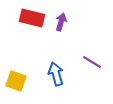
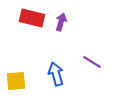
yellow square: rotated 25 degrees counterclockwise
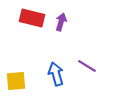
purple line: moved 5 px left, 4 px down
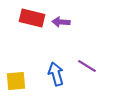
purple arrow: rotated 102 degrees counterclockwise
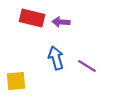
blue arrow: moved 16 px up
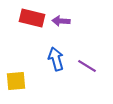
purple arrow: moved 1 px up
blue arrow: moved 1 px down
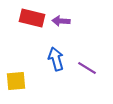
purple line: moved 2 px down
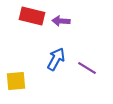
red rectangle: moved 2 px up
blue arrow: rotated 45 degrees clockwise
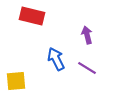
purple arrow: moved 26 px right, 14 px down; rotated 72 degrees clockwise
blue arrow: rotated 55 degrees counterclockwise
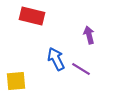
purple arrow: moved 2 px right
purple line: moved 6 px left, 1 px down
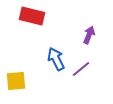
purple arrow: rotated 36 degrees clockwise
purple line: rotated 72 degrees counterclockwise
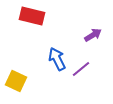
purple arrow: moved 4 px right; rotated 36 degrees clockwise
blue arrow: moved 1 px right
yellow square: rotated 30 degrees clockwise
